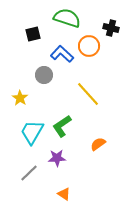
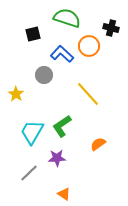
yellow star: moved 4 px left, 4 px up
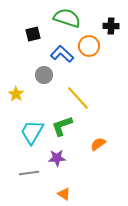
black cross: moved 2 px up; rotated 14 degrees counterclockwise
yellow line: moved 10 px left, 4 px down
green L-shape: rotated 15 degrees clockwise
gray line: rotated 36 degrees clockwise
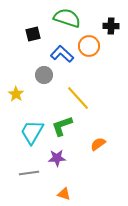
orange triangle: rotated 16 degrees counterclockwise
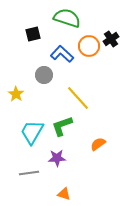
black cross: moved 13 px down; rotated 35 degrees counterclockwise
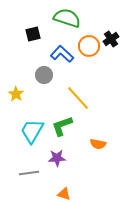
cyan trapezoid: moved 1 px up
orange semicircle: rotated 133 degrees counterclockwise
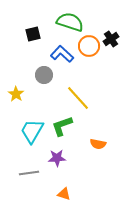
green semicircle: moved 3 px right, 4 px down
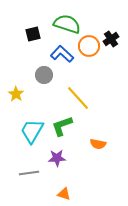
green semicircle: moved 3 px left, 2 px down
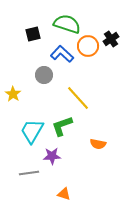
orange circle: moved 1 px left
yellow star: moved 3 px left
purple star: moved 5 px left, 2 px up
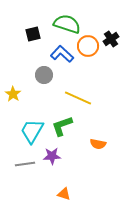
yellow line: rotated 24 degrees counterclockwise
gray line: moved 4 px left, 9 px up
